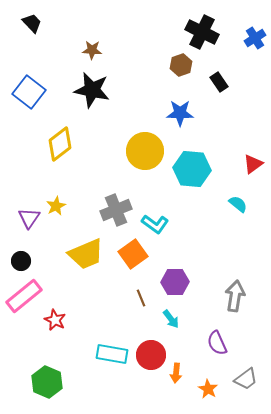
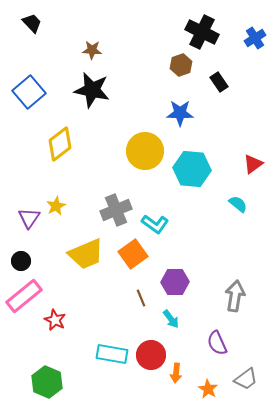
blue square: rotated 12 degrees clockwise
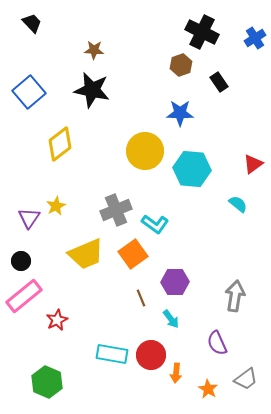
brown star: moved 2 px right
red star: moved 2 px right; rotated 20 degrees clockwise
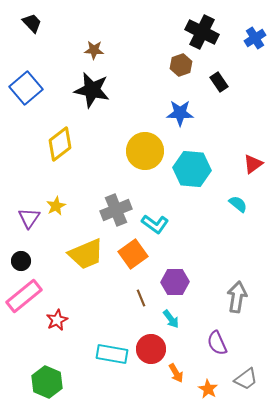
blue square: moved 3 px left, 4 px up
gray arrow: moved 2 px right, 1 px down
red circle: moved 6 px up
orange arrow: rotated 36 degrees counterclockwise
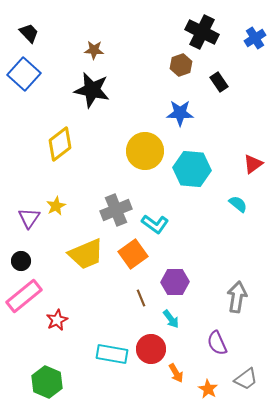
black trapezoid: moved 3 px left, 10 px down
blue square: moved 2 px left, 14 px up; rotated 8 degrees counterclockwise
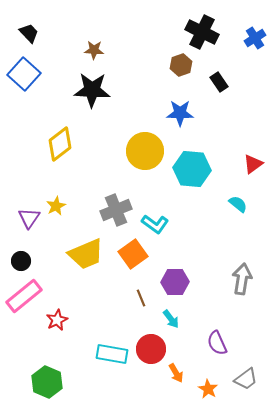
black star: rotated 9 degrees counterclockwise
gray arrow: moved 5 px right, 18 px up
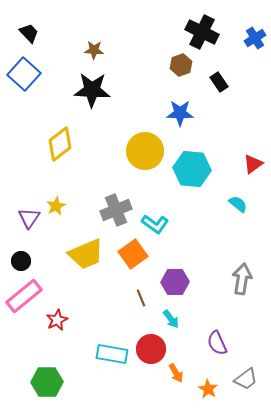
green hexagon: rotated 24 degrees counterclockwise
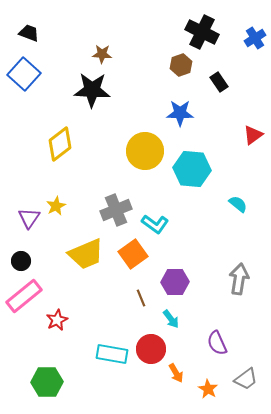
black trapezoid: rotated 25 degrees counterclockwise
brown star: moved 8 px right, 4 px down
red triangle: moved 29 px up
gray arrow: moved 3 px left
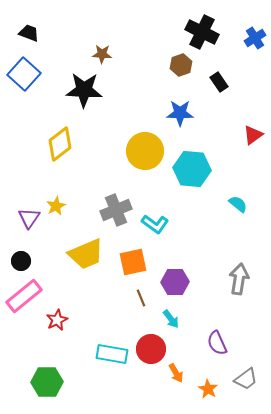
black star: moved 8 px left
orange square: moved 8 px down; rotated 24 degrees clockwise
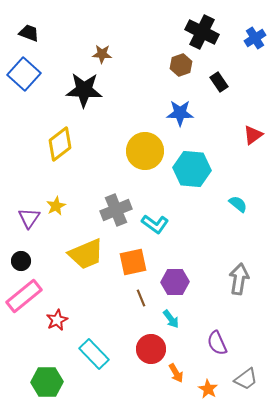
cyan rectangle: moved 18 px left; rotated 36 degrees clockwise
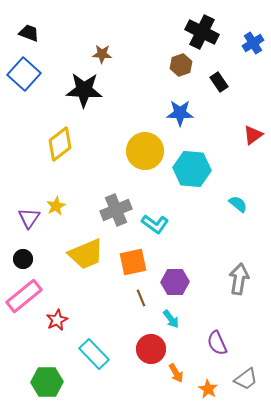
blue cross: moved 2 px left, 5 px down
black circle: moved 2 px right, 2 px up
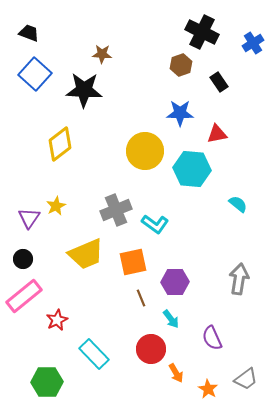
blue square: moved 11 px right
red triangle: moved 36 px left, 1 px up; rotated 25 degrees clockwise
purple semicircle: moved 5 px left, 5 px up
